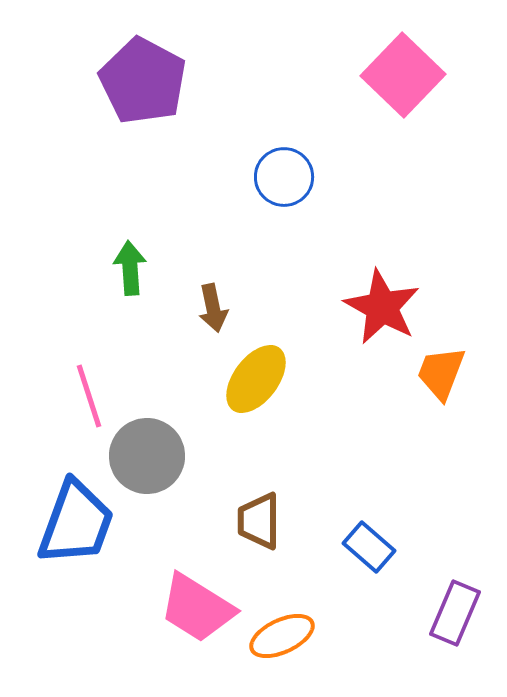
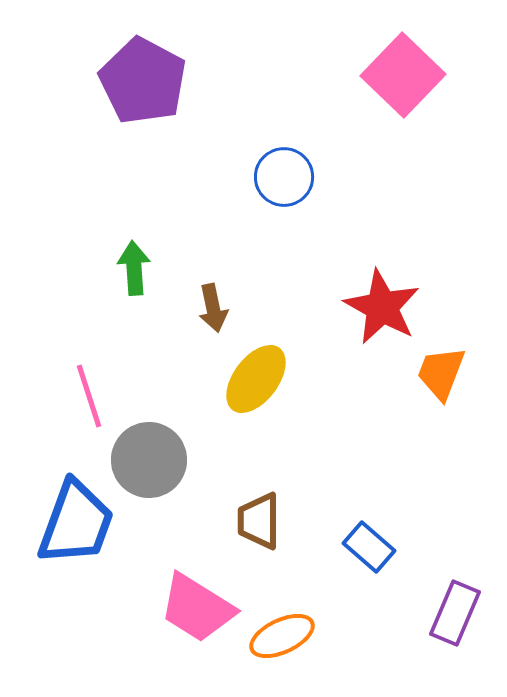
green arrow: moved 4 px right
gray circle: moved 2 px right, 4 px down
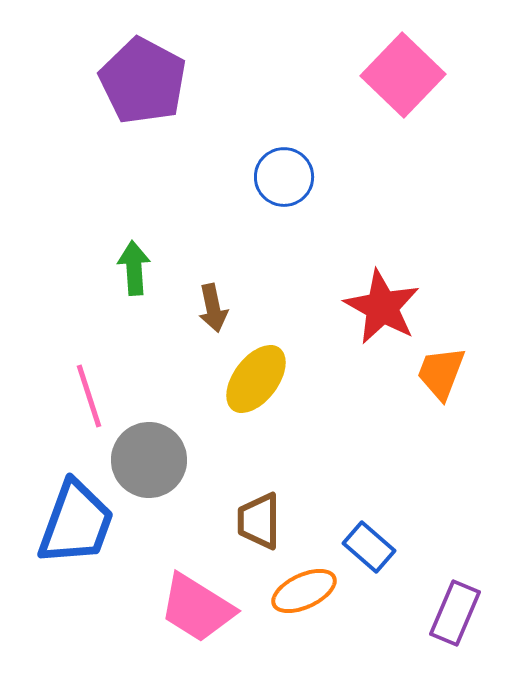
orange ellipse: moved 22 px right, 45 px up
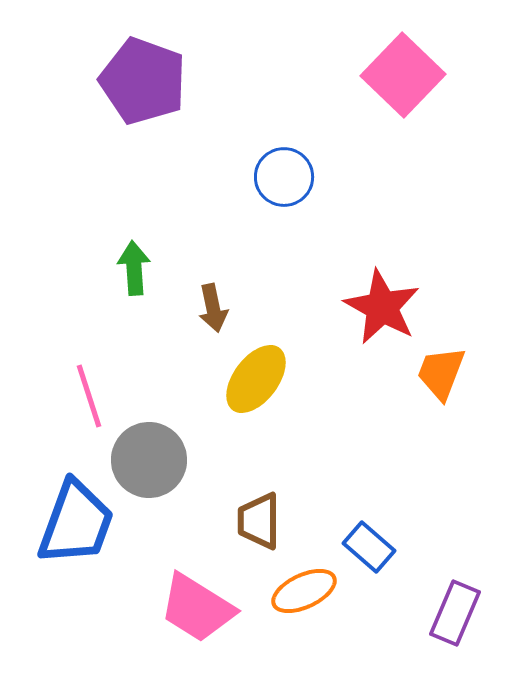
purple pentagon: rotated 8 degrees counterclockwise
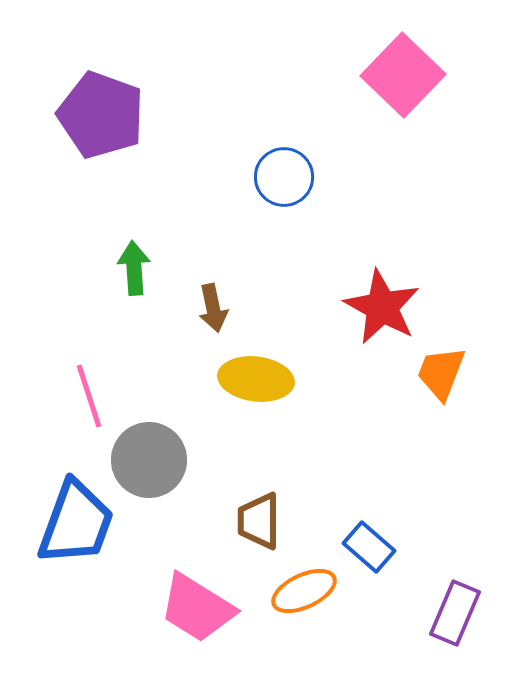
purple pentagon: moved 42 px left, 34 px down
yellow ellipse: rotated 60 degrees clockwise
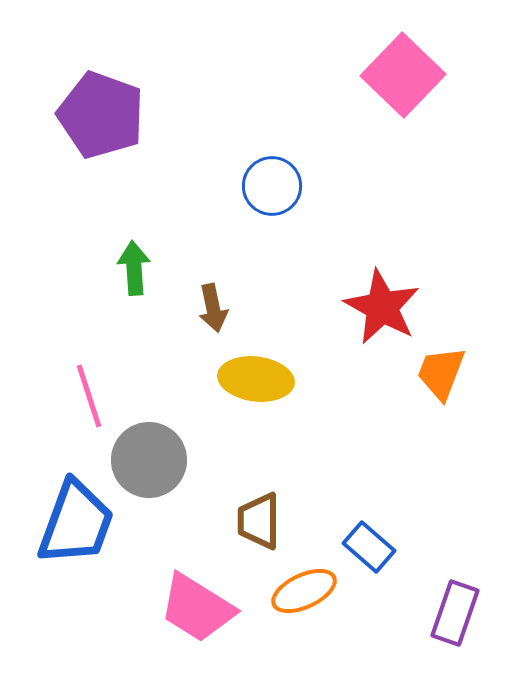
blue circle: moved 12 px left, 9 px down
purple rectangle: rotated 4 degrees counterclockwise
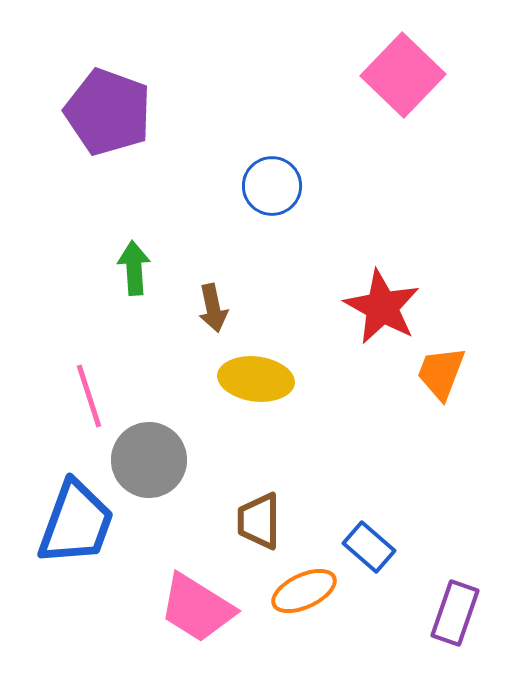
purple pentagon: moved 7 px right, 3 px up
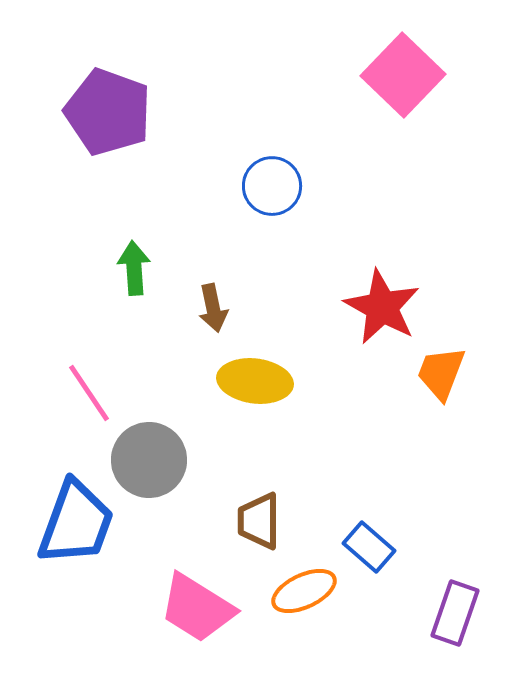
yellow ellipse: moved 1 px left, 2 px down
pink line: moved 3 px up; rotated 16 degrees counterclockwise
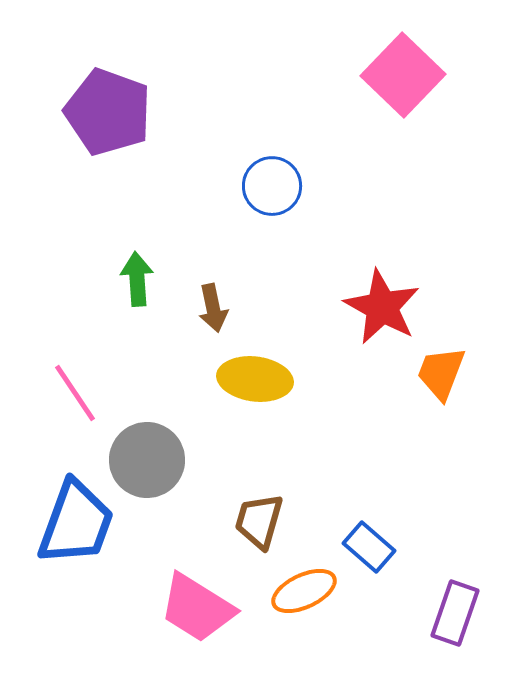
green arrow: moved 3 px right, 11 px down
yellow ellipse: moved 2 px up
pink line: moved 14 px left
gray circle: moved 2 px left
brown trapezoid: rotated 16 degrees clockwise
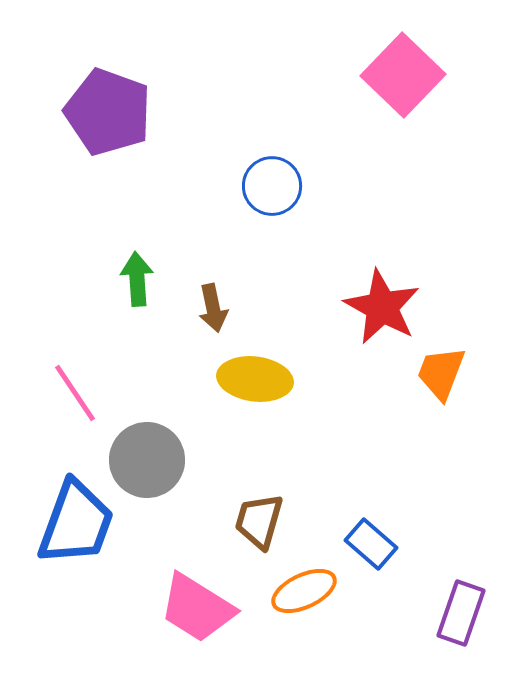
blue rectangle: moved 2 px right, 3 px up
purple rectangle: moved 6 px right
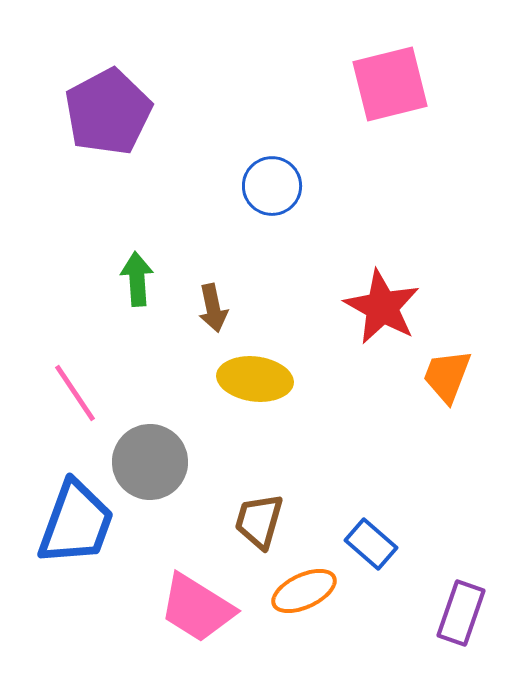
pink square: moved 13 px left, 9 px down; rotated 32 degrees clockwise
purple pentagon: rotated 24 degrees clockwise
orange trapezoid: moved 6 px right, 3 px down
gray circle: moved 3 px right, 2 px down
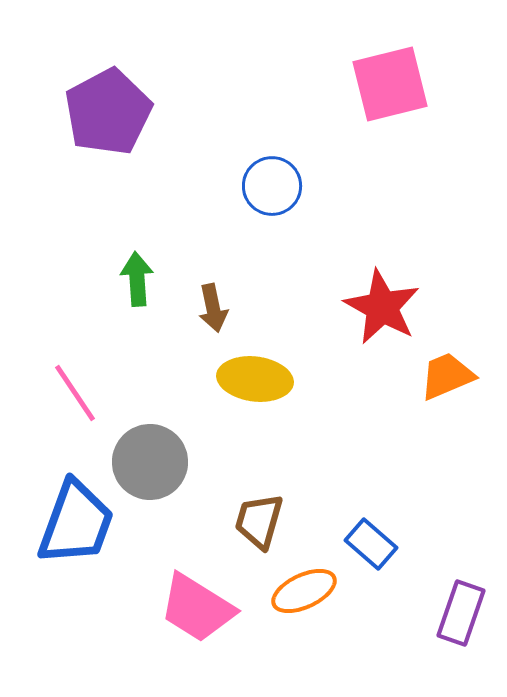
orange trapezoid: rotated 46 degrees clockwise
